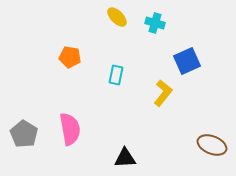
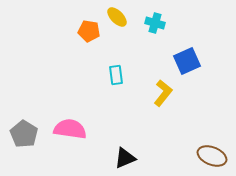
orange pentagon: moved 19 px right, 26 px up
cyan rectangle: rotated 18 degrees counterclockwise
pink semicircle: rotated 72 degrees counterclockwise
brown ellipse: moved 11 px down
black triangle: rotated 20 degrees counterclockwise
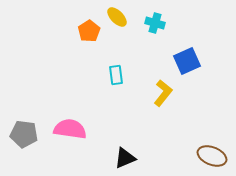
orange pentagon: rotated 30 degrees clockwise
gray pentagon: rotated 24 degrees counterclockwise
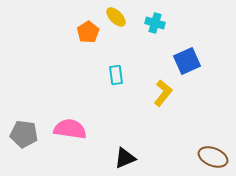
yellow ellipse: moved 1 px left
orange pentagon: moved 1 px left, 1 px down
brown ellipse: moved 1 px right, 1 px down
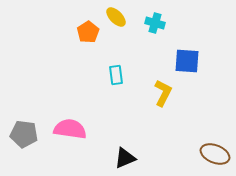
blue square: rotated 28 degrees clockwise
yellow L-shape: rotated 12 degrees counterclockwise
brown ellipse: moved 2 px right, 3 px up
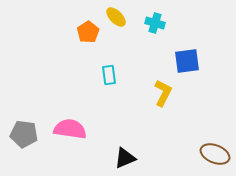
blue square: rotated 12 degrees counterclockwise
cyan rectangle: moved 7 px left
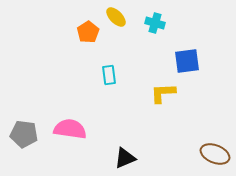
yellow L-shape: rotated 120 degrees counterclockwise
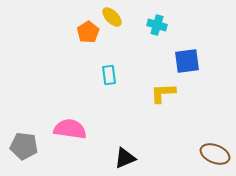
yellow ellipse: moved 4 px left
cyan cross: moved 2 px right, 2 px down
gray pentagon: moved 12 px down
